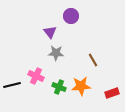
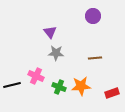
purple circle: moved 22 px right
brown line: moved 2 px right, 2 px up; rotated 64 degrees counterclockwise
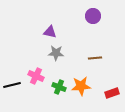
purple triangle: rotated 40 degrees counterclockwise
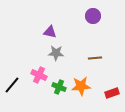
pink cross: moved 3 px right, 1 px up
black line: rotated 36 degrees counterclockwise
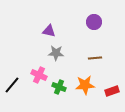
purple circle: moved 1 px right, 6 px down
purple triangle: moved 1 px left, 1 px up
orange star: moved 4 px right, 1 px up
red rectangle: moved 2 px up
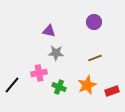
brown line: rotated 16 degrees counterclockwise
pink cross: moved 2 px up; rotated 35 degrees counterclockwise
orange star: moved 2 px right; rotated 18 degrees counterclockwise
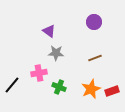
purple triangle: rotated 24 degrees clockwise
orange star: moved 4 px right, 4 px down
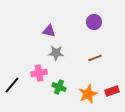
purple triangle: rotated 24 degrees counterclockwise
orange star: moved 3 px left, 5 px down
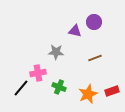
purple triangle: moved 26 px right
gray star: moved 1 px up
pink cross: moved 1 px left
black line: moved 9 px right, 3 px down
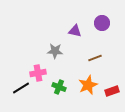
purple circle: moved 8 px right, 1 px down
gray star: moved 1 px left, 1 px up
black line: rotated 18 degrees clockwise
orange star: moved 9 px up
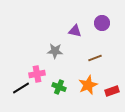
pink cross: moved 1 px left, 1 px down
